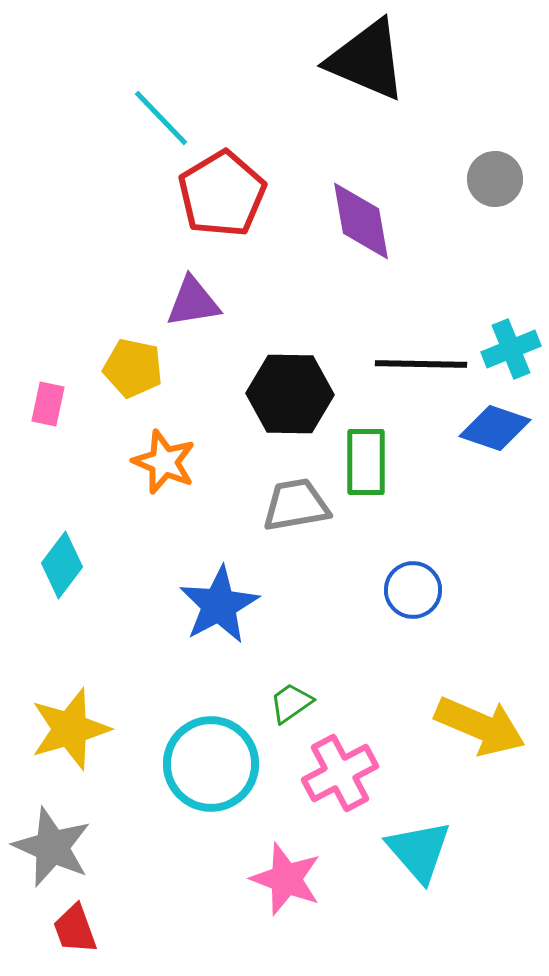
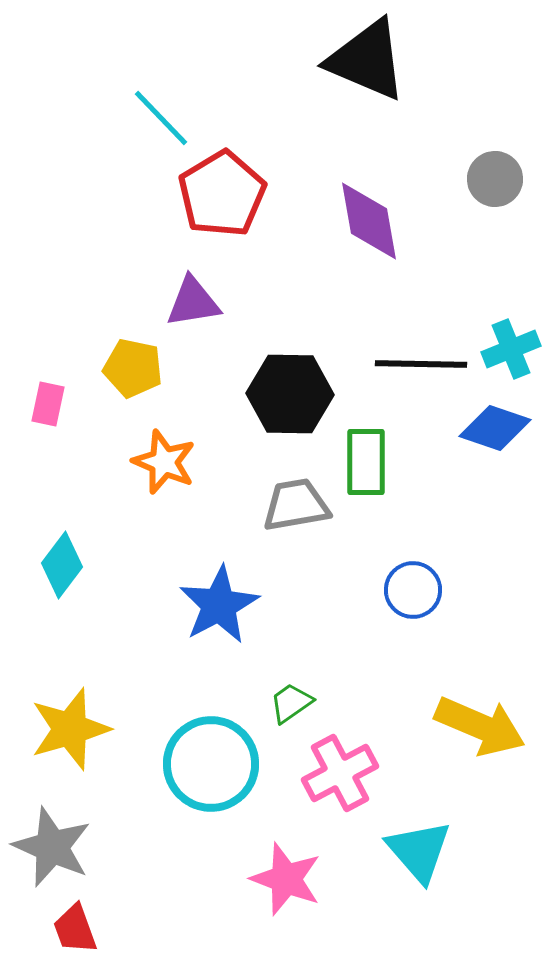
purple diamond: moved 8 px right
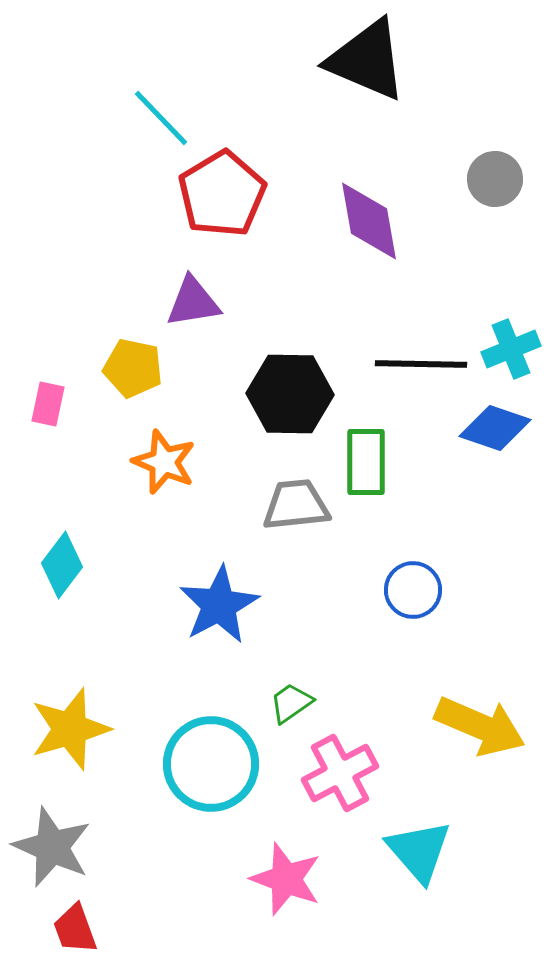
gray trapezoid: rotated 4 degrees clockwise
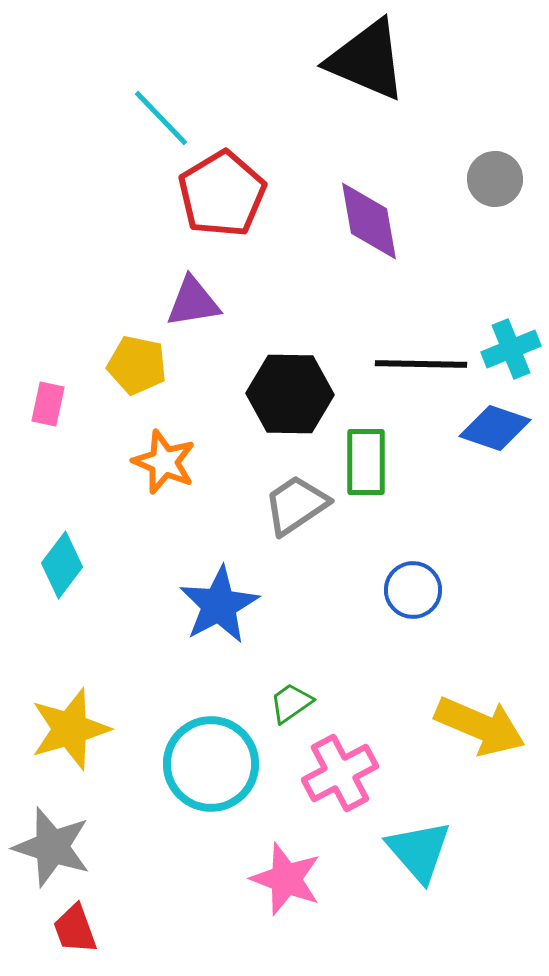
yellow pentagon: moved 4 px right, 3 px up
gray trapezoid: rotated 28 degrees counterclockwise
gray star: rotated 6 degrees counterclockwise
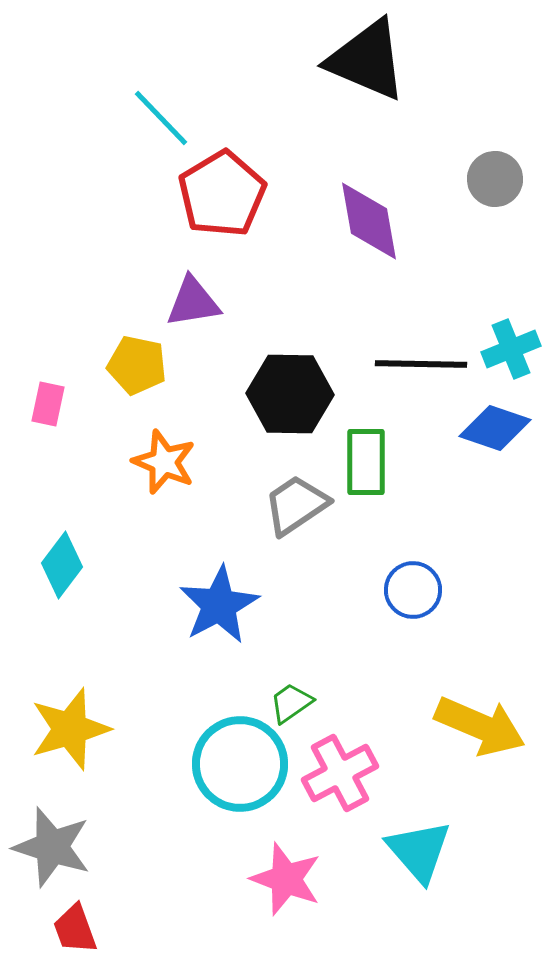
cyan circle: moved 29 px right
